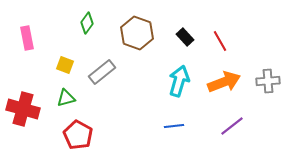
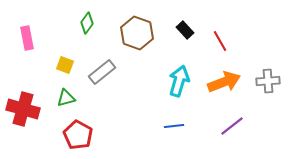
black rectangle: moved 7 px up
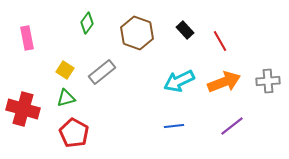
yellow square: moved 5 px down; rotated 12 degrees clockwise
cyan arrow: rotated 132 degrees counterclockwise
red pentagon: moved 4 px left, 2 px up
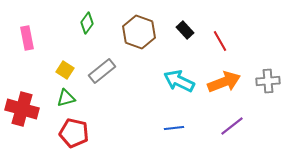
brown hexagon: moved 2 px right, 1 px up
gray rectangle: moved 1 px up
cyan arrow: rotated 52 degrees clockwise
red cross: moved 1 px left
blue line: moved 2 px down
red pentagon: rotated 16 degrees counterclockwise
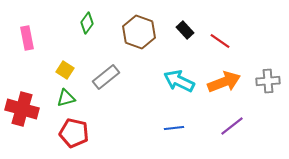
red line: rotated 25 degrees counterclockwise
gray rectangle: moved 4 px right, 6 px down
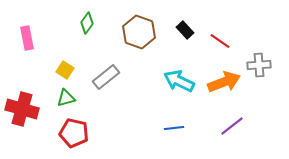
gray cross: moved 9 px left, 16 px up
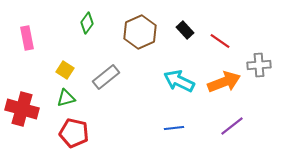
brown hexagon: moved 1 px right; rotated 16 degrees clockwise
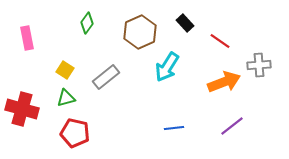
black rectangle: moved 7 px up
cyan arrow: moved 12 px left, 14 px up; rotated 84 degrees counterclockwise
red pentagon: moved 1 px right
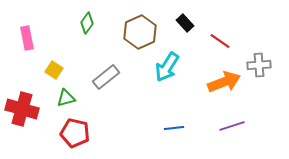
yellow square: moved 11 px left
purple line: rotated 20 degrees clockwise
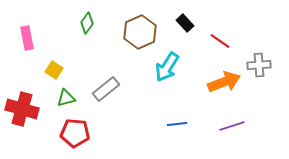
gray rectangle: moved 12 px down
blue line: moved 3 px right, 4 px up
red pentagon: rotated 8 degrees counterclockwise
